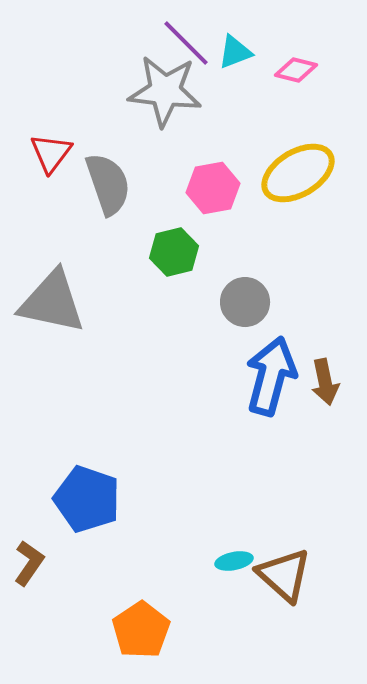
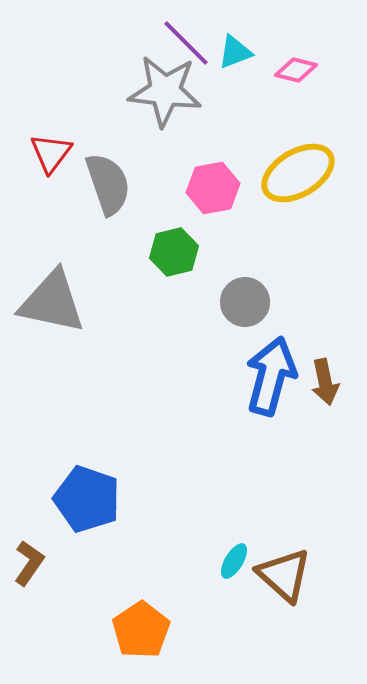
cyan ellipse: rotated 48 degrees counterclockwise
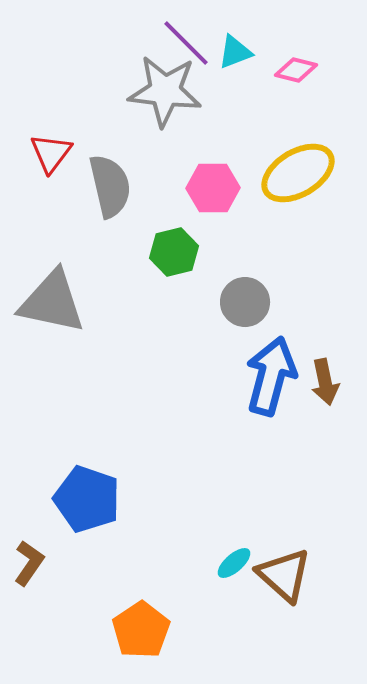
gray semicircle: moved 2 px right, 2 px down; rotated 6 degrees clockwise
pink hexagon: rotated 9 degrees clockwise
cyan ellipse: moved 2 px down; rotated 18 degrees clockwise
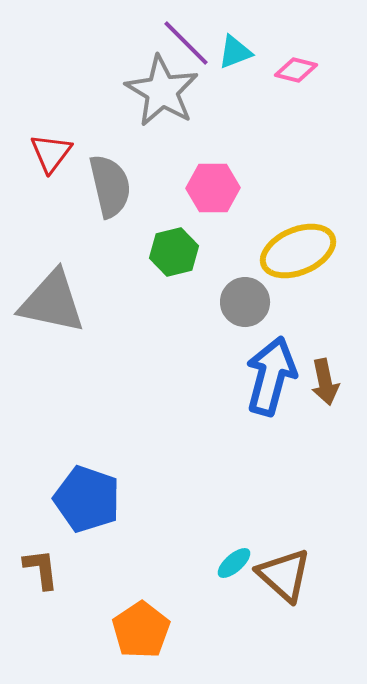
gray star: moved 3 px left; rotated 24 degrees clockwise
yellow ellipse: moved 78 px down; rotated 8 degrees clockwise
brown L-shape: moved 12 px right, 6 px down; rotated 42 degrees counterclockwise
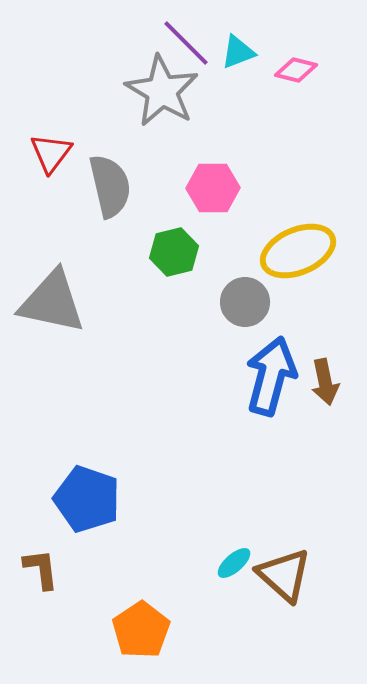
cyan triangle: moved 3 px right
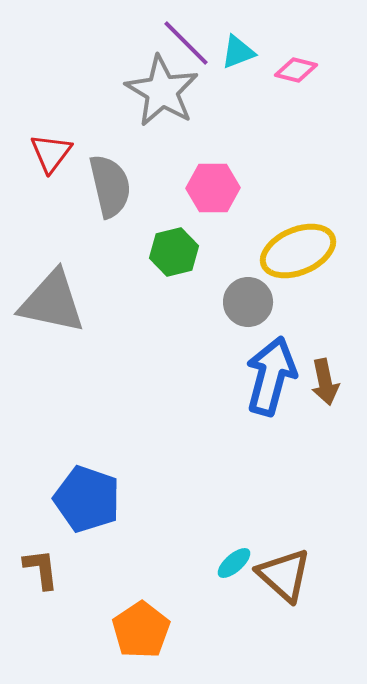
gray circle: moved 3 px right
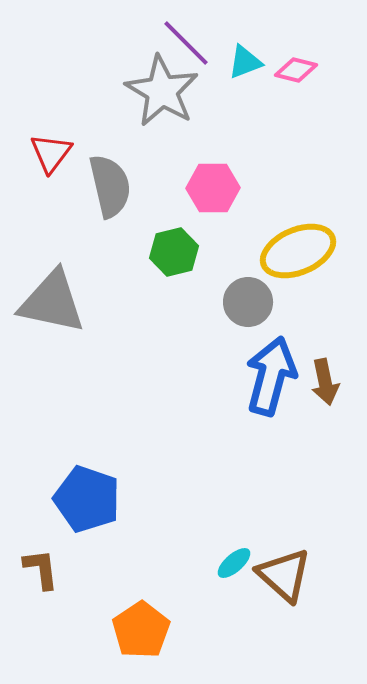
cyan triangle: moved 7 px right, 10 px down
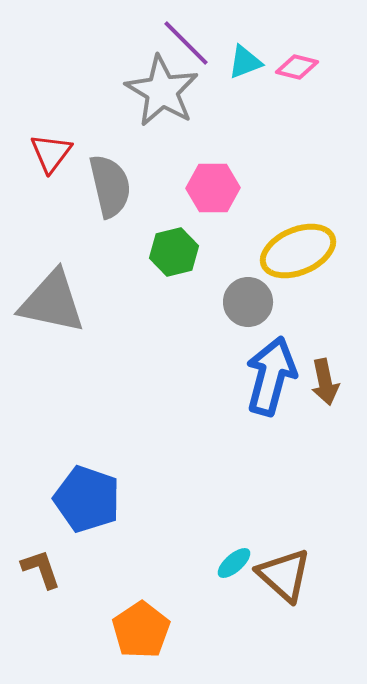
pink diamond: moved 1 px right, 3 px up
brown L-shape: rotated 12 degrees counterclockwise
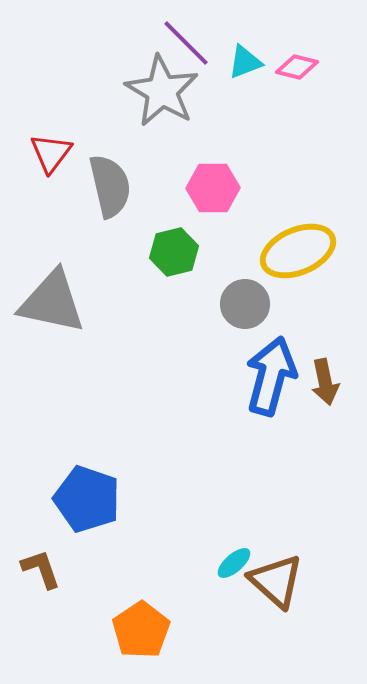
gray circle: moved 3 px left, 2 px down
brown triangle: moved 8 px left, 6 px down
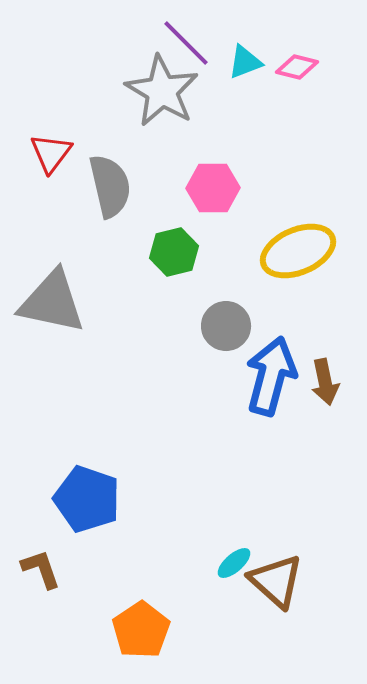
gray circle: moved 19 px left, 22 px down
